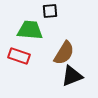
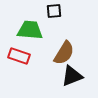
black square: moved 4 px right
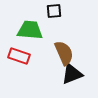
brown semicircle: rotated 55 degrees counterclockwise
black triangle: moved 2 px up
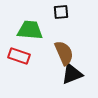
black square: moved 7 px right, 1 px down
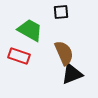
green trapezoid: rotated 24 degrees clockwise
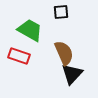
black triangle: rotated 25 degrees counterclockwise
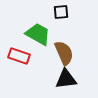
green trapezoid: moved 8 px right, 4 px down
black triangle: moved 6 px left, 5 px down; rotated 40 degrees clockwise
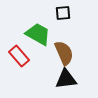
black square: moved 2 px right, 1 px down
red rectangle: rotated 30 degrees clockwise
